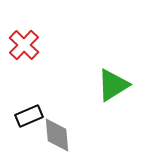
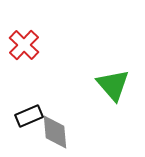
green triangle: rotated 39 degrees counterclockwise
gray diamond: moved 2 px left, 3 px up
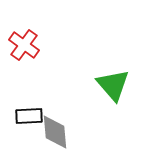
red cross: rotated 8 degrees counterclockwise
black rectangle: rotated 20 degrees clockwise
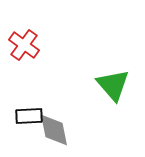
gray diamond: moved 1 px left, 2 px up; rotated 6 degrees counterclockwise
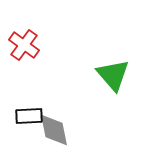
green triangle: moved 10 px up
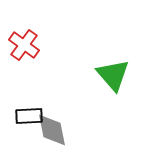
gray diamond: moved 2 px left
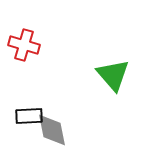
red cross: rotated 20 degrees counterclockwise
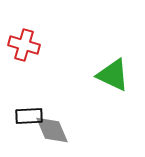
green triangle: rotated 24 degrees counterclockwise
gray diamond: rotated 12 degrees counterclockwise
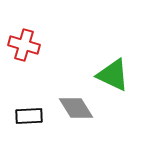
gray diamond: moved 24 px right, 22 px up; rotated 9 degrees counterclockwise
